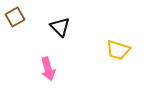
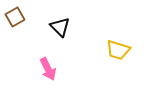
pink arrow: rotated 10 degrees counterclockwise
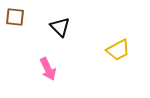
brown square: rotated 36 degrees clockwise
yellow trapezoid: rotated 45 degrees counterclockwise
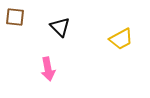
yellow trapezoid: moved 3 px right, 11 px up
pink arrow: rotated 15 degrees clockwise
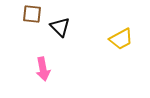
brown square: moved 17 px right, 3 px up
pink arrow: moved 5 px left
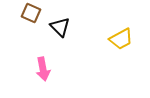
brown square: moved 1 px left, 1 px up; rotated 18 degrees clockwise
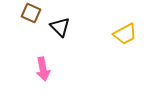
yellow trapezoid: moved 4 px right, 5 px up
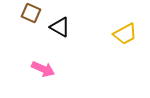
black triangle: rotated 15 degrees counterclockwise
pink arrow: rotated 55 degrees counterclockwise
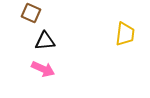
black triangle: moved 15 px left, 14 px down; rotated 35 degrees counterclockwise
yellow trapezoid: rotated 55 degrees counterclockwise
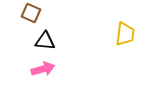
black triangle: rotated 10 degrees clockwise
pink arrow: rotated 40 degrees counterclockwise
